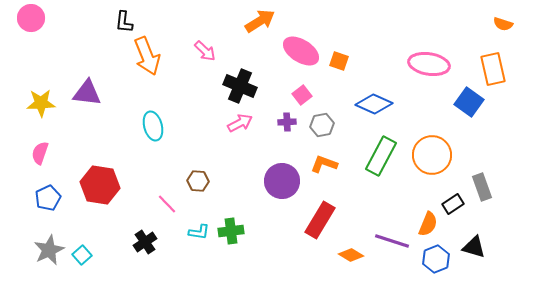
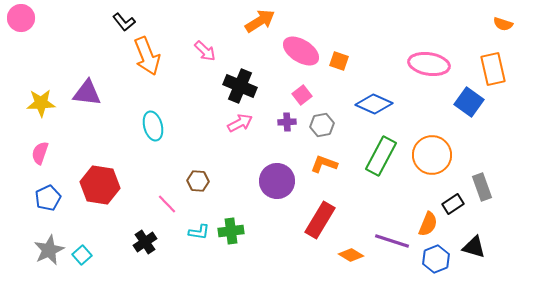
pink circle at (31, 18): moved 10 px left
black L-shape at (124, 22): rotated 45 degrees counterclockwise
purple circle at (282, 181): moved 5 px left
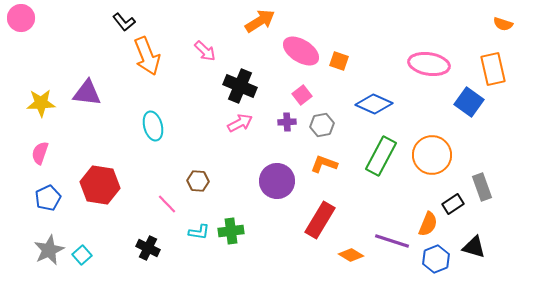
black cross at (145, 242): moved 3 px right, 6 px down; rotated 30 degrees counterclockwise
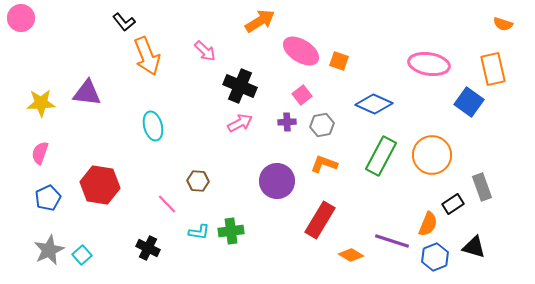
blue hexagon at (436, 259): moved 1 px left, 2 px up
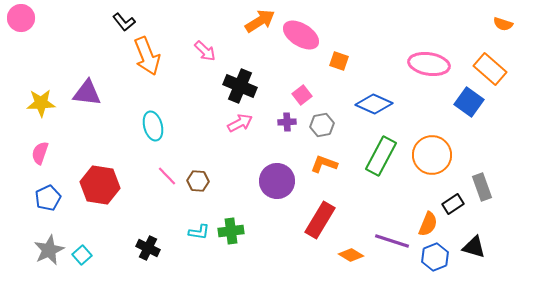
pink ellipse at (301, 51): moved 16 px up
orange rectangle at (493, 69): moved 3 px left; rotated 36 degrees counterclockwise
pink line at (167, 204): moved 28 px up
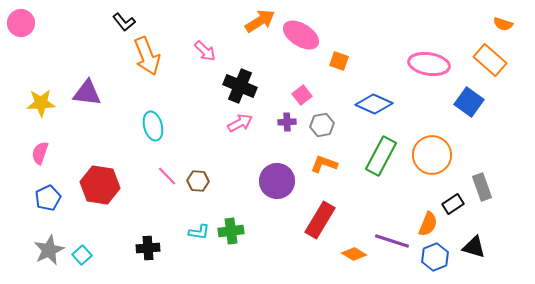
pink circle at (21, 18): moved 5 px down
orange rectangle at (490, 69): moved 9 px up
black cross at (148, 248): rotated 30 degrees counterclockwise
orange diamond at (351, 255): moved 3 px right, 1 px up
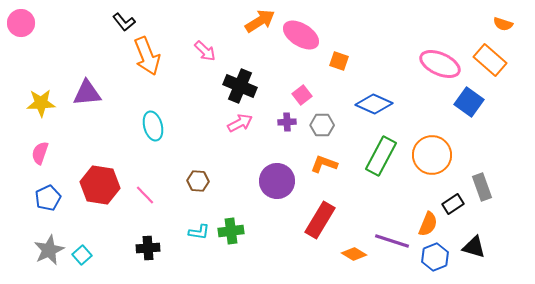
pink ellipse at (429, 64): moved 11 px right; rotated 15 degrees clockwise
purple triangle at (87, 93): rotated 12 degrees counterclockwise
gray hexagon at (322, 125): rotated 10 degrees clockwise
pink line at (167, 176): moved 22 px left, 19 px down
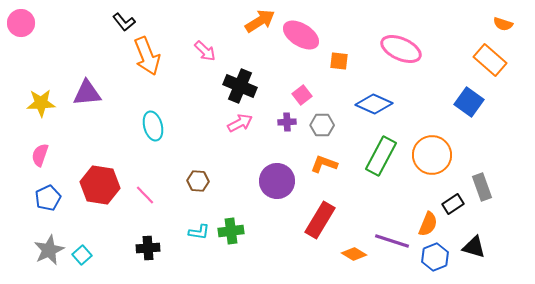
orange square at (339, 61): rotated 12 degrees counterclockwise
pink ellipse at (440, 64): moved 39 px left, 15 px up
pink semicircle at (40, 153): moved 2 px down
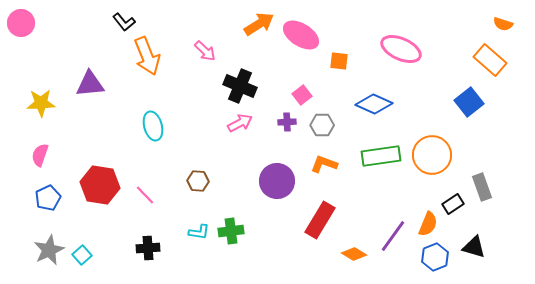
orange arrow at (260, 21): moved 1 px left, 3 px down
purple triangle at (87, 93): moved 3 px right, 9 px up
blue square at (469, 102): rotated 16 degrees clockwise
green rectangle at (381, 156): rotated 54 degrees clockwise
purple line at (392, 241): moved 1 px right, 5 px up; rotated 72 degrees counterclockwise
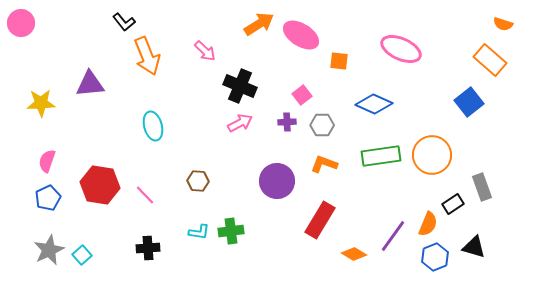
pink semicircle at (40, 155): moved 7 px right, 6 px down
